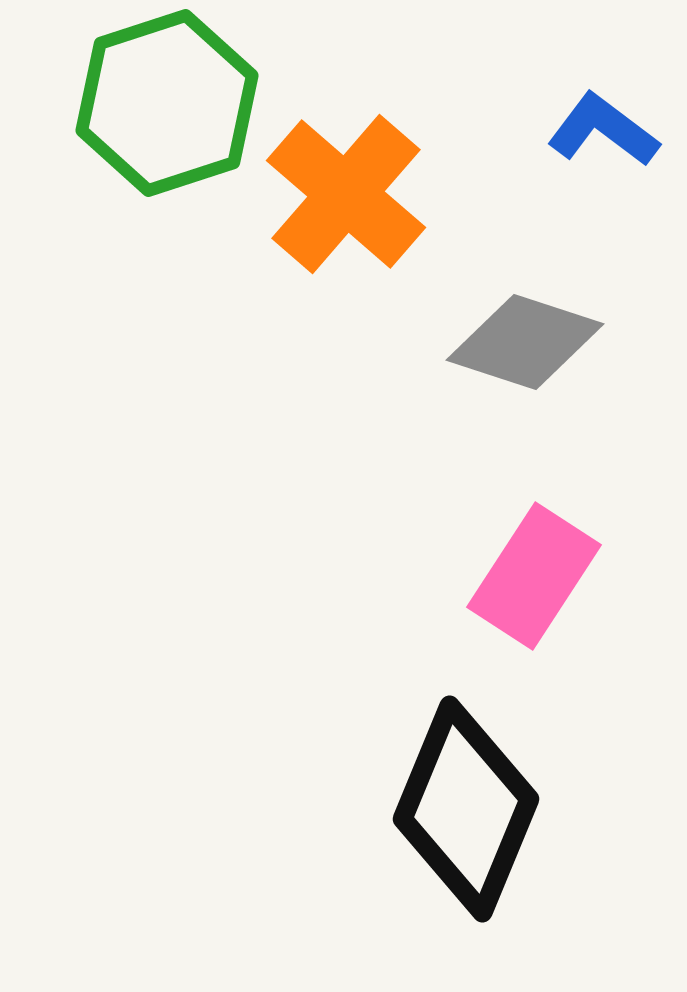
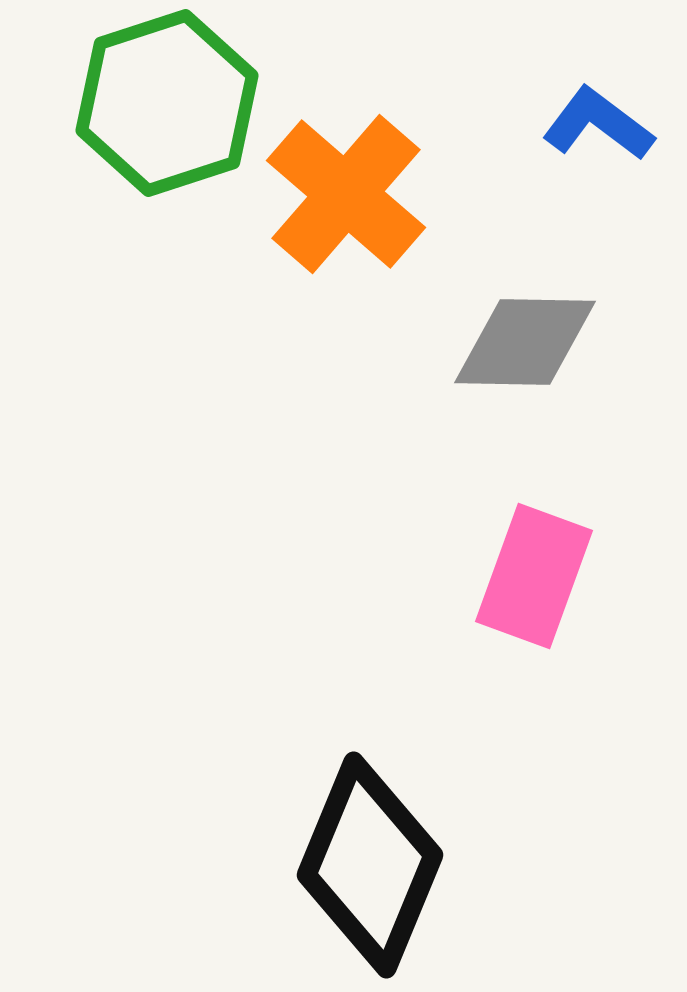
blue L-shape: moved 5 px left, 6 px up
gray diamond: rotated 17 degrees counterclockwise
pink rectangle: rotated 13 degrees counterclockwise
black diamond: moved 96 px left, 56 px down
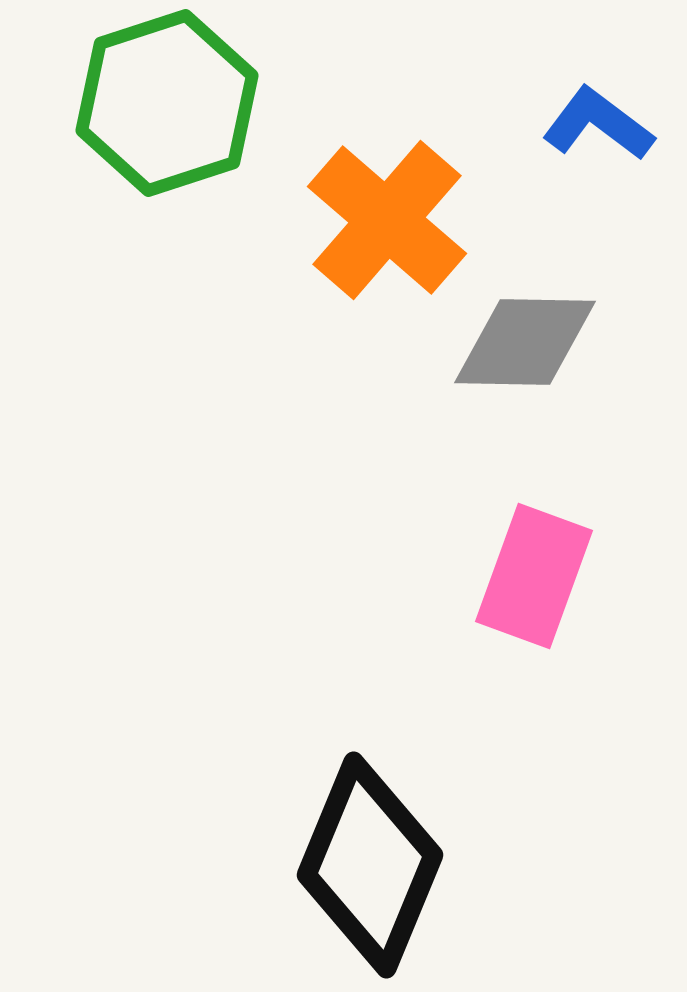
orange cross: moved 41 px right, 26 px down
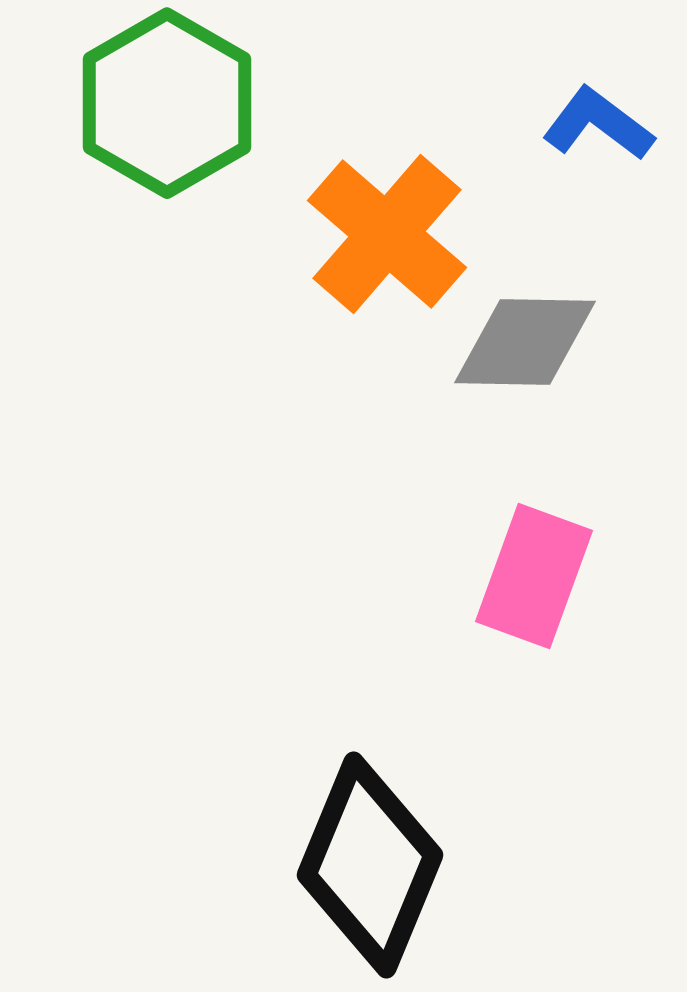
green hexagon: rotated 12 degrees counterclockwise
orange cross: moved 14 px down
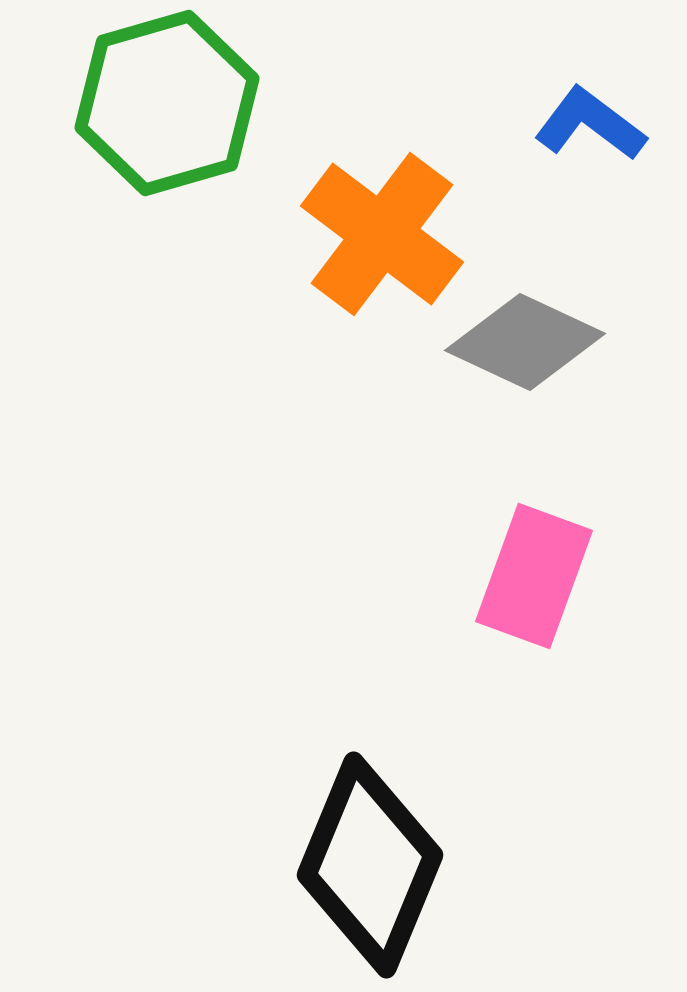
green hexagon: rotated 14 degrees clockwise
blue L-shape: moved 8 px left
orange cross: moved 5 px left; rotated 4 degrees counterclockwise
gray diamond: rotated 24 degrees clockwise
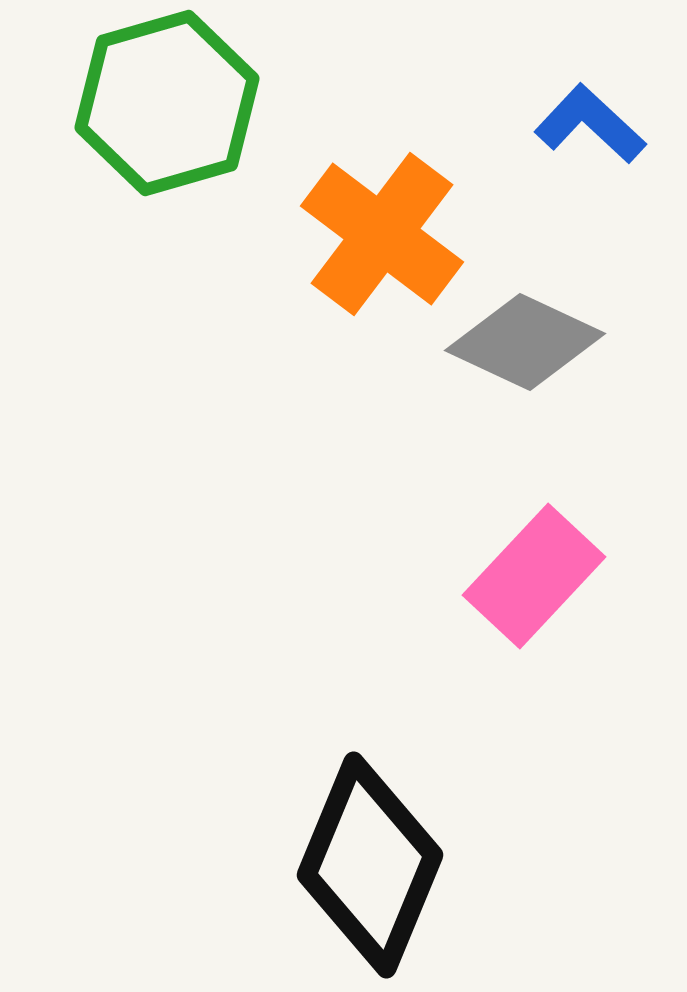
blue L-shape: rotated 6 degrees clockwise
pink rectangle: rotated 23 degrees clockwise
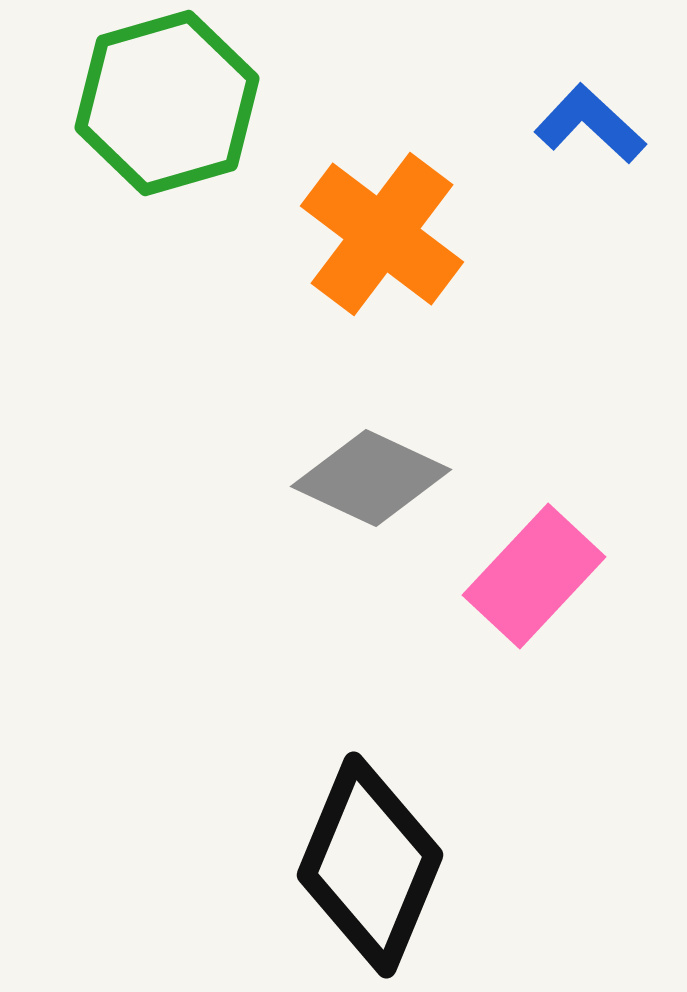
gray diamond: moved 154 px left, 136 px down
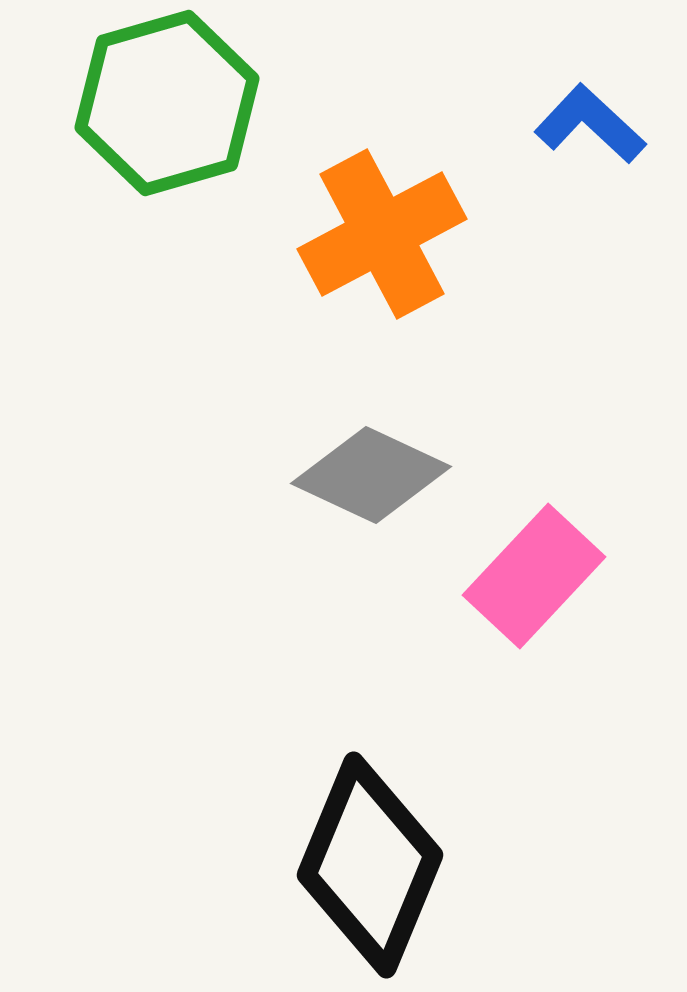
orange cross: rotated 25 degrees clockwise
gray diamond: moved 3 px up
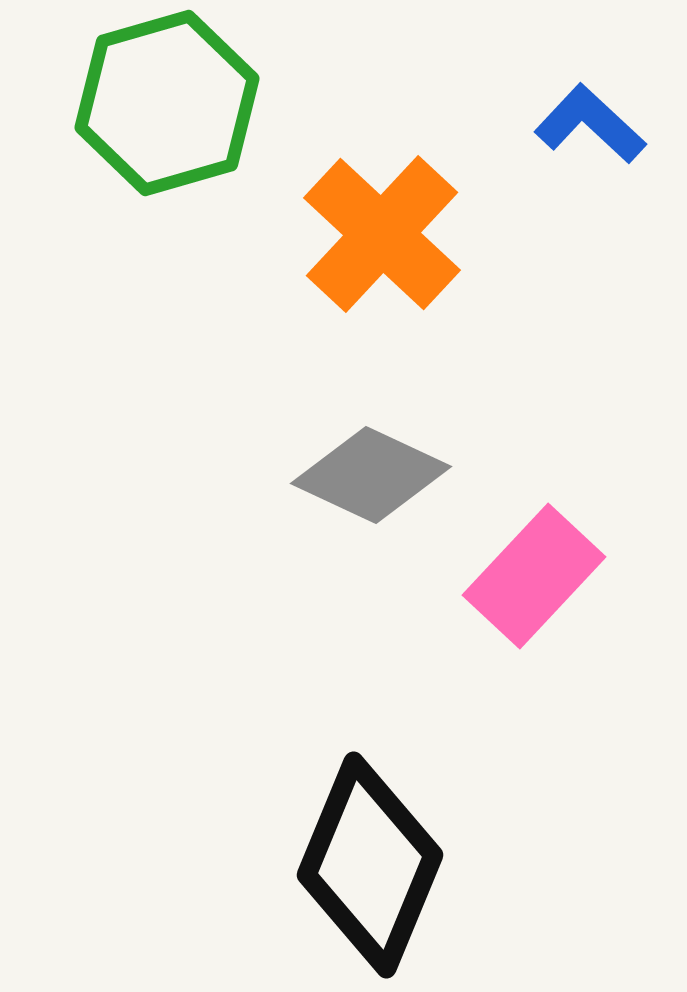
orange cross: rotated 19 degrees counterclockwise
